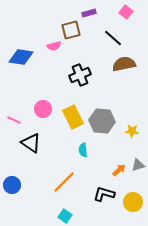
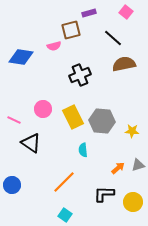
orange arrow: moved 1 px left, 2 px up
black L-shape: rotated 15 degrees counterclockwise
cyan square: moved 1 px up
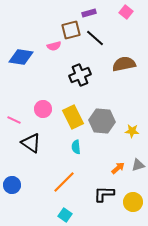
black line: moved 18 px left
cyan semicircle: moved 7 px left, 3 px up
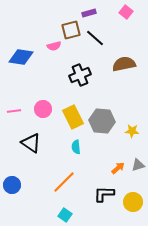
pink line: moved 9 px up; rotated 32 degrees counterclockwise
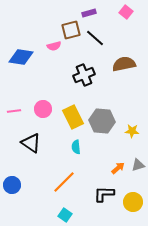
black cross: moved 4 px right
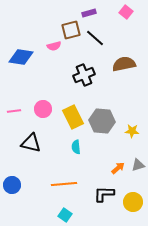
black triangle: rotated 20 degrees counterclockwise
orange line: moved 2 px down; rotated 40 degrees clockwise
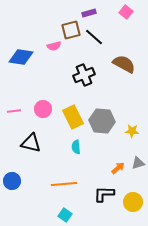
black line: moved 1 px left, 1 px up
brown semicircle: rotated 40 degrees clockwise
gray triangle: moved 2 px up
blue circle: moved 4 px up
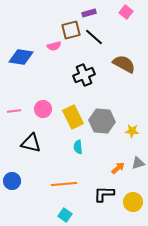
cyan semicircle: moved 2 px right
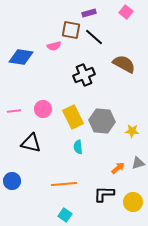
brown square: rotated 24 degrees clockwise
